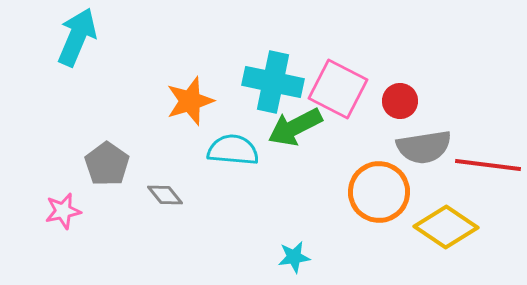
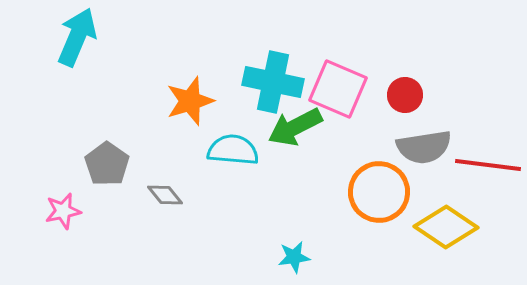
pink square: rotated 4 degrees counterclockwise
red circle: moved 5 px right, 6 px up
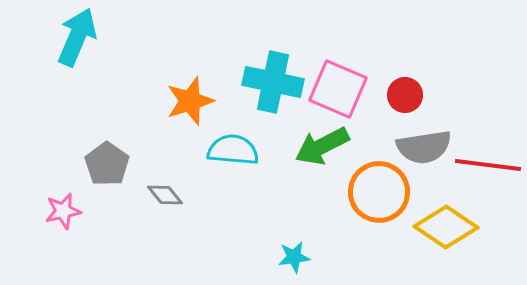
green arrow: moved 27 px right, 19 px down
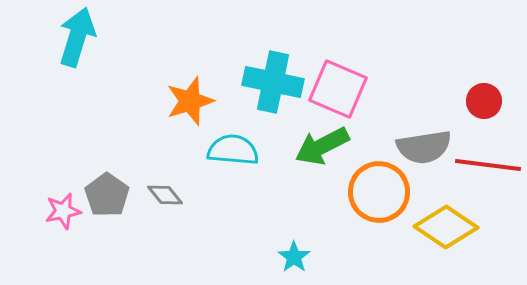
cyan arrow: rotated 6 degrees counterclockwise
red circle: moved 79 px right, 6 px down
gray pentagon: moved 31 px down
cyan star: rotated 28 degrees counterclockwise
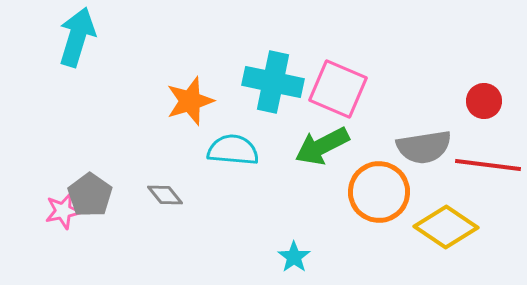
gray pentagon: moved 17 px left
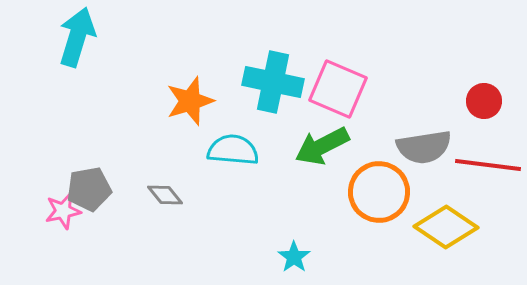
gray pentagon: moved 1 px left, 6 px up; rotated 27 degrees clockwise
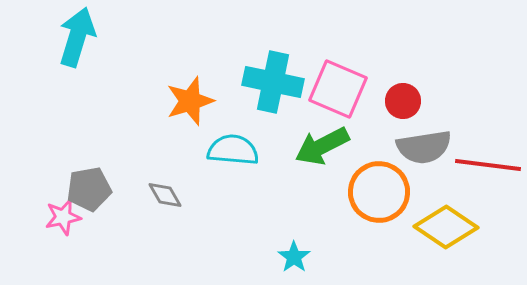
red circle: moved 81 px left
gray diamond: rotated 9 degrees clockwise
pink star: moved 6 px down
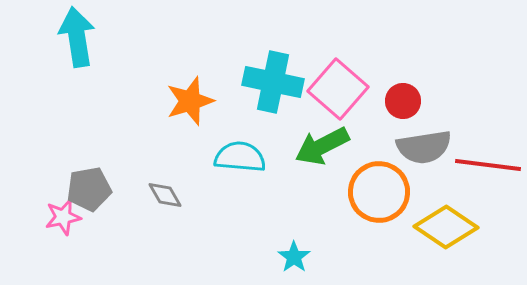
cyan arrow: rotated 26 degrees counterclockwise
pink square: rotated 18 degrees clockwise
cyan semicircle: moved 7 px right, 7 px down
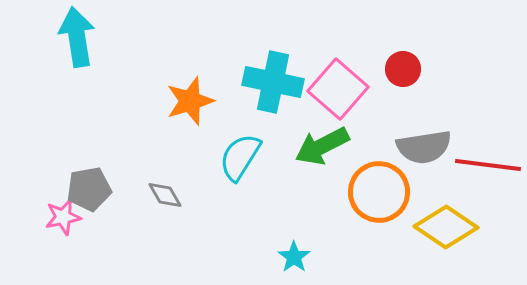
red circle: moved 32 px up
cyan semicircle: rotated 63 degrees counterclockwise
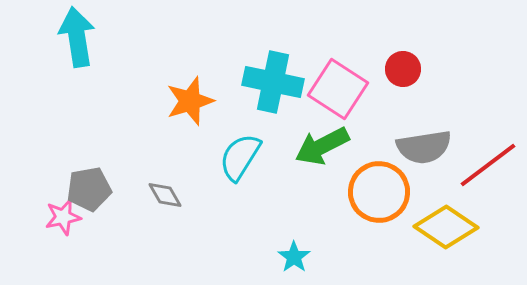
pink square: rotated 8 degrees counterclockwise
red line: rotated 44 degrees counterclockwise
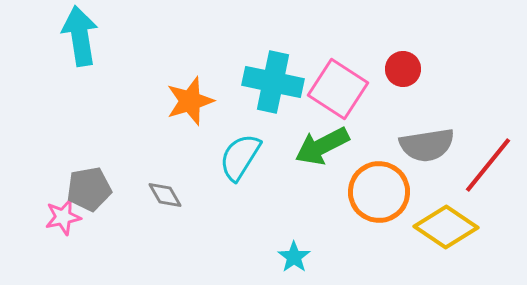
cyan arrow: moved 3 px right, 1 px up
gray semicircle: moved 3 px right, 2 px up
red line: rotated 14 degrees counterclockwise
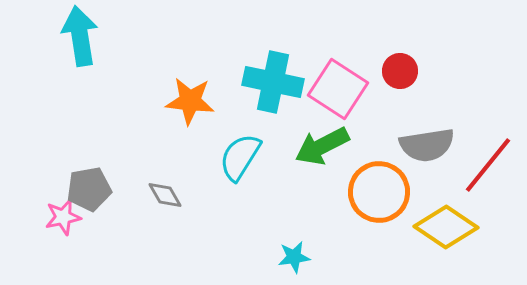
red circle: moved 3 px left, 2 px down
orange star: rotated 24 degrees clockwise
cyan star: rotated 28 degrees clockwise
